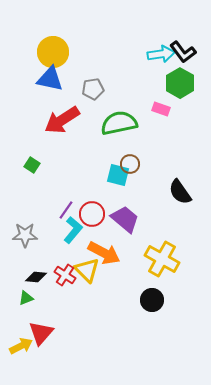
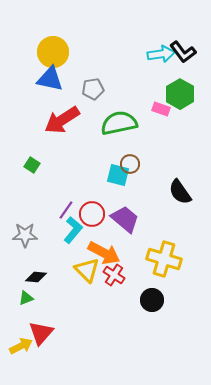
green hexagon: moved 11 px down
yellow cross: moved 2 px right; rotated 12 degrees counterclockwise
red cross: moved 49 px right
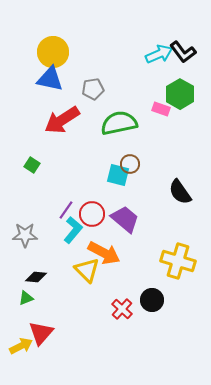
cyan arrow: moved 2 px left; rotated 16 degrees counterclockwise
yellow cross: moved 14 px right, 2 px down
red cross: moved 8 px right, 34 px down; rotated 10 degrees clockwise
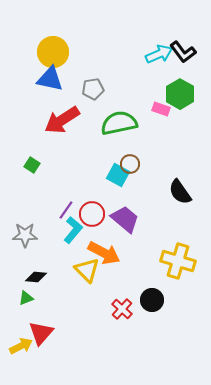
cyan square: rotated 15 degrees clockwise
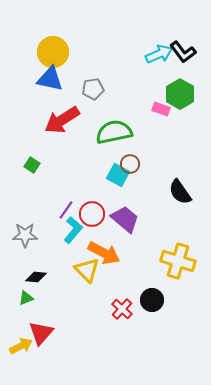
green semicircle: moved 5 px left, 9 px down
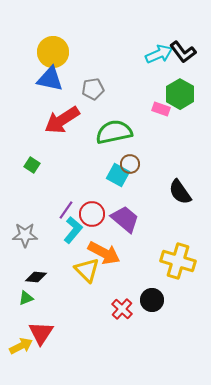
red triangle: rotated 8 degrees counterclockwise
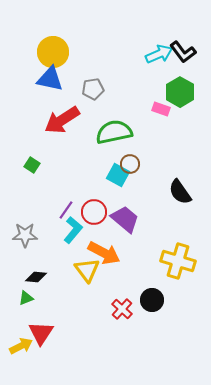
green hexagon: moved 2 px up
red circle: moved 2 px right, 2 px up
yellow triangle: rotated 8 degrees clockwise
